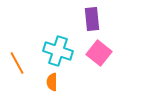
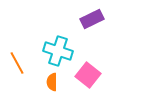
purple rectangle: rotated 70 degrees clockwise
pink square: moved 11 px left, 22 px down
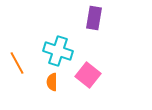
purple rectangle: moved 2 px right, 1 px up; rotated 55 degrees counterclockwise
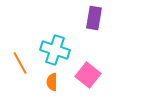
cyan cross: moved 3 px left, 1 px up
orange line: moved 3 px right
